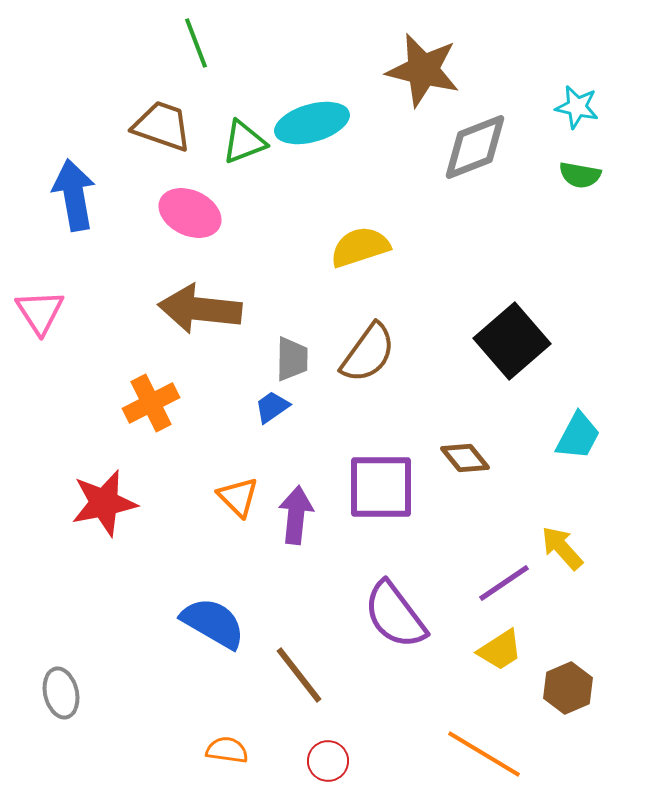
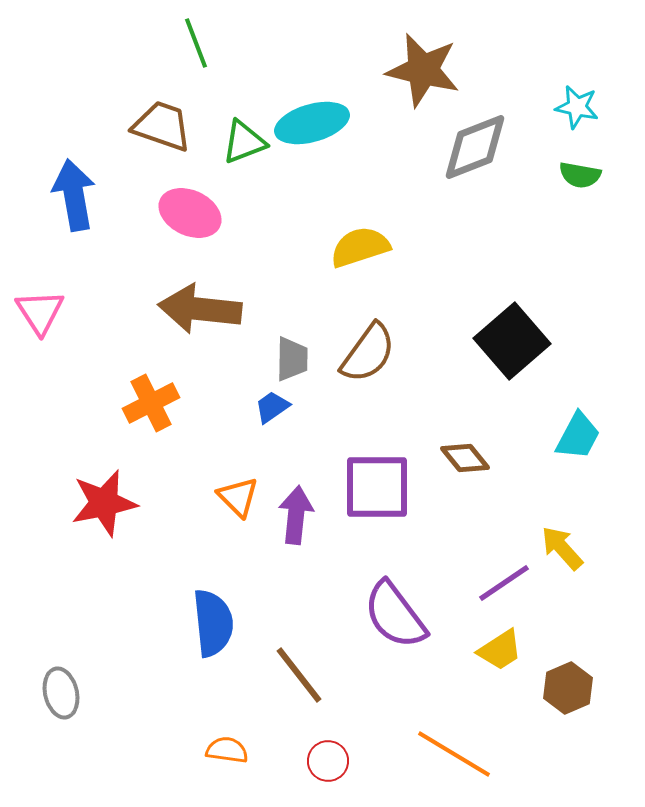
purple square: moved 4 px left
blue semicircle: rotated 54 degrees clockwise
orange line: moved 30 px left
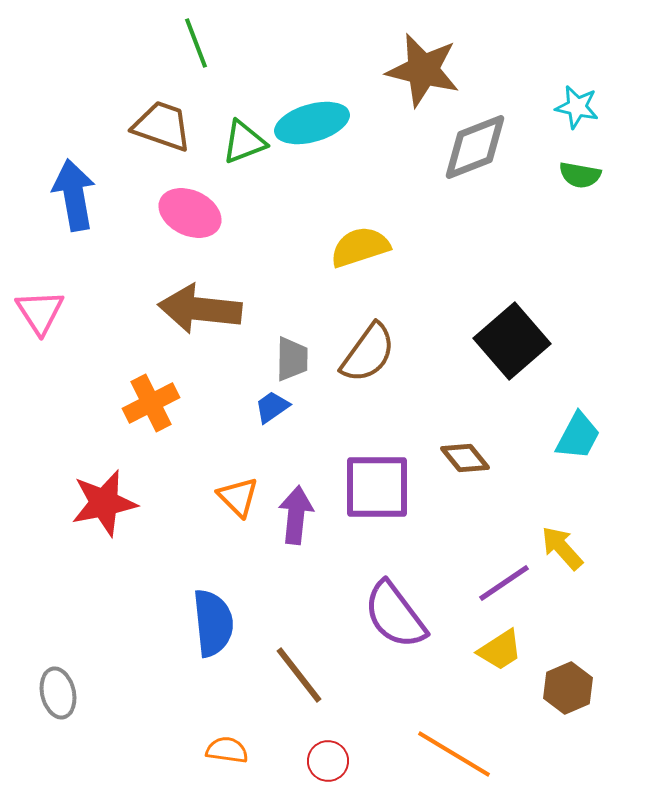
gray ellipse: moved 3 px left
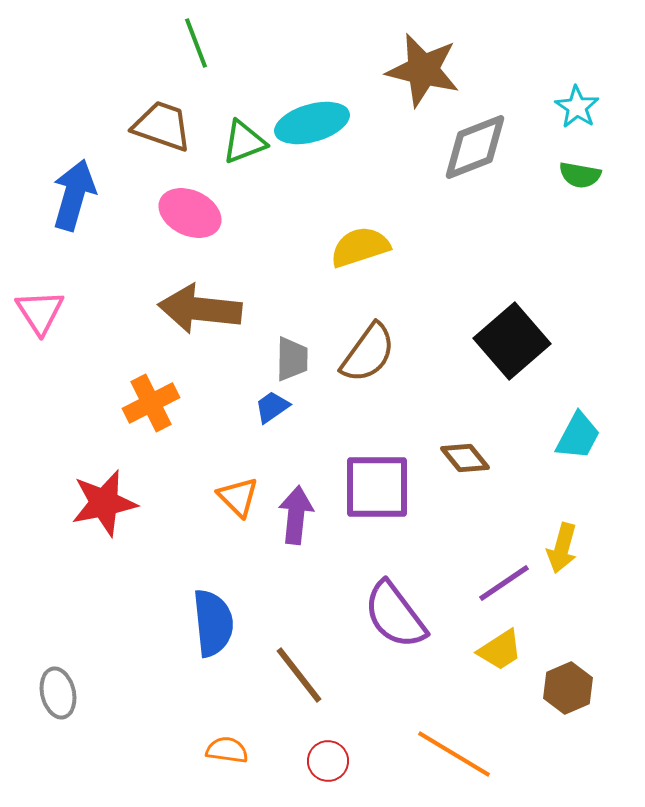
cyan star: rotated 21 degrees clockwise
blue arrow: rotated 26 degrees clockwise
yellow arrow: rotated 123 degrees counterclockwise
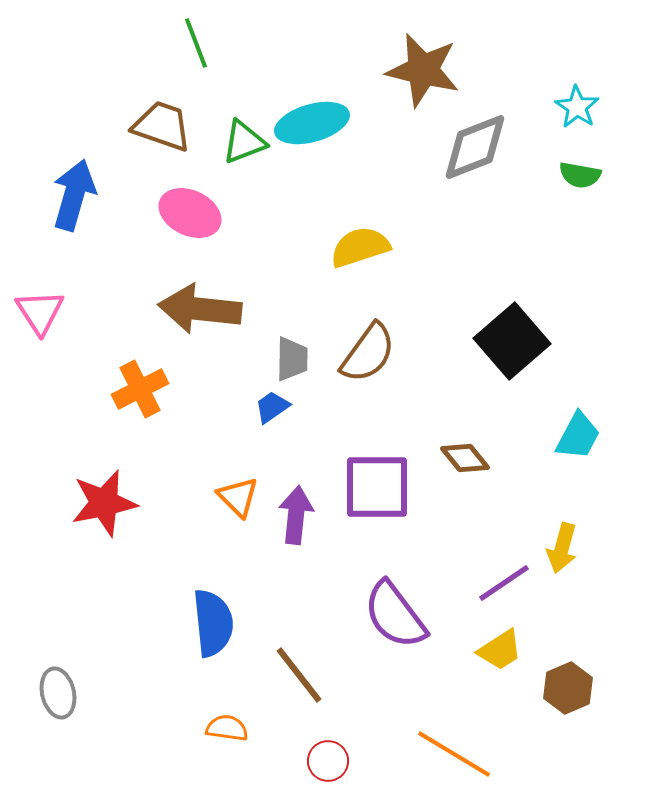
orange cross: moved 11 px left, 14 px up
orange semicircle: moved 22 px up
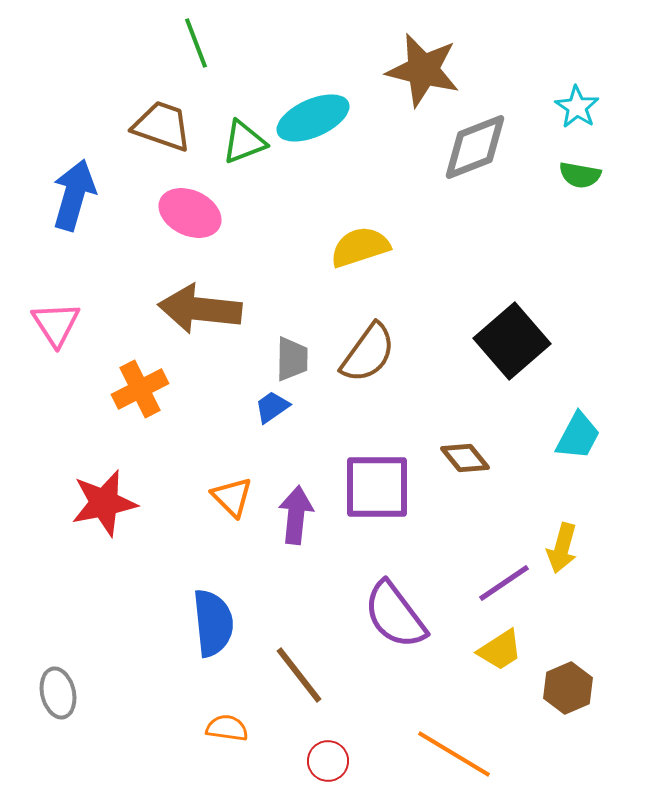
cyan ellipse: moved 1 px right, 5 px up; rotated 8 degrees counterclockwise
pink triangle: moved 16 px right, 12 px down
orange triangle: moved 6 px left
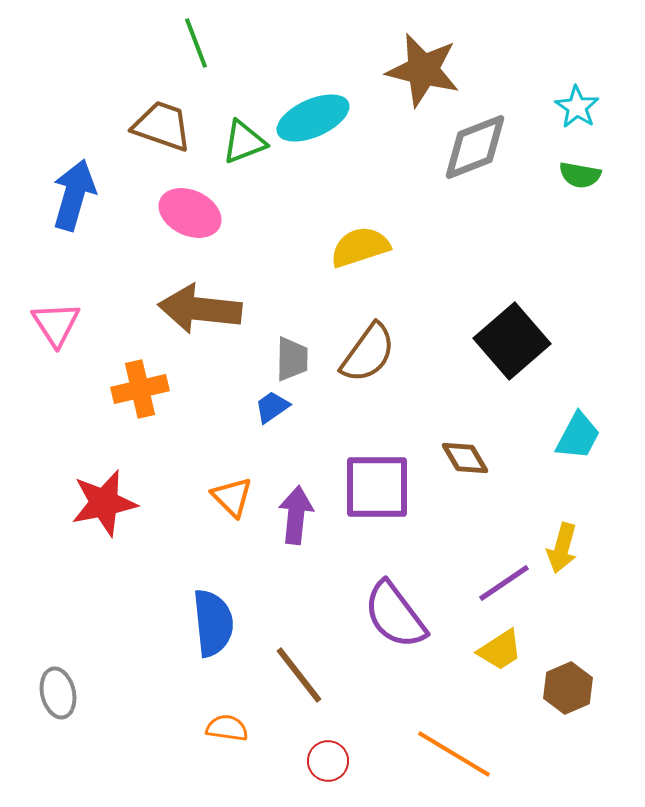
orange cross: rotated 14 degrees clockwise
brown diamond: rotated 9 degrees clockwise
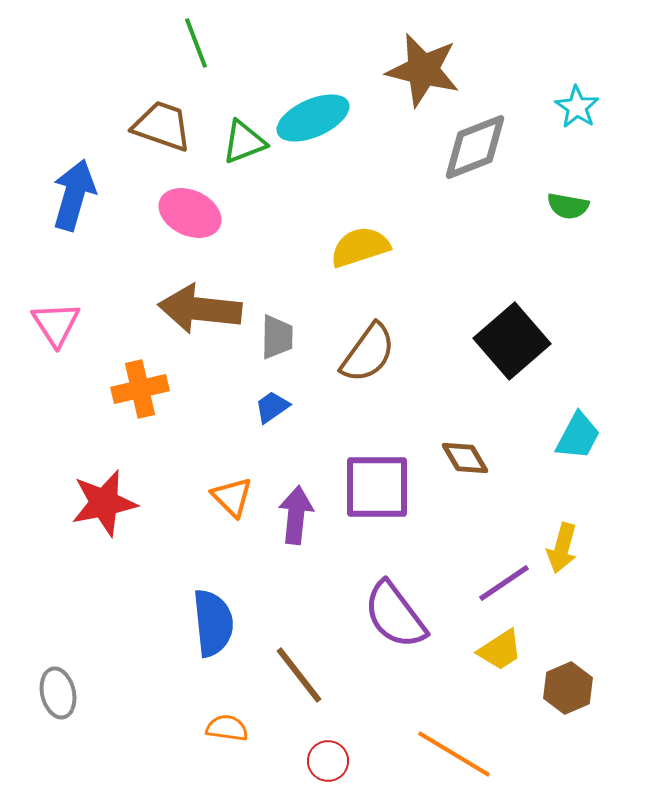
green semicircle: moved 12 px left, 31 px down
gray trapezoid: moved 15 px left, 22 px up
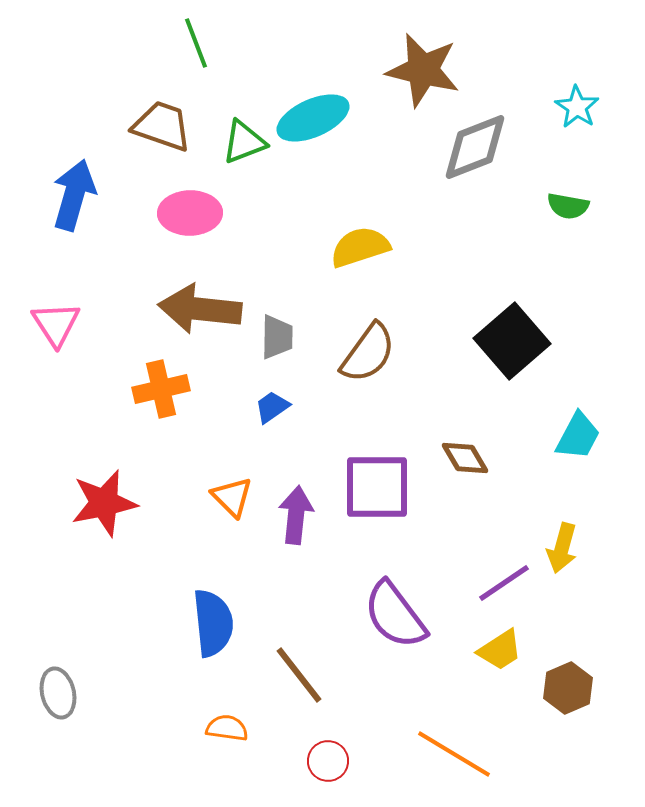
pink ellipse: rotated 26 degrees counterclockwise
orange cross: moved 21 px right
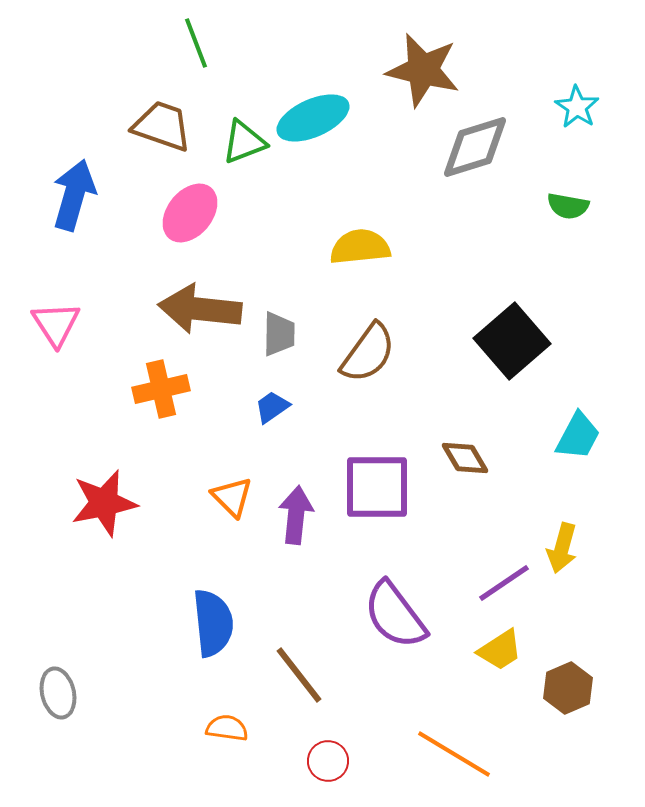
gray diamond: rotated 4 degrees clockwise
pink ellipse: rotated 50 degrees counterclockwise
yellow semicircle: rotated 12 degrees clockwise
gray trapezoid: moved 2 px right, 3 px up
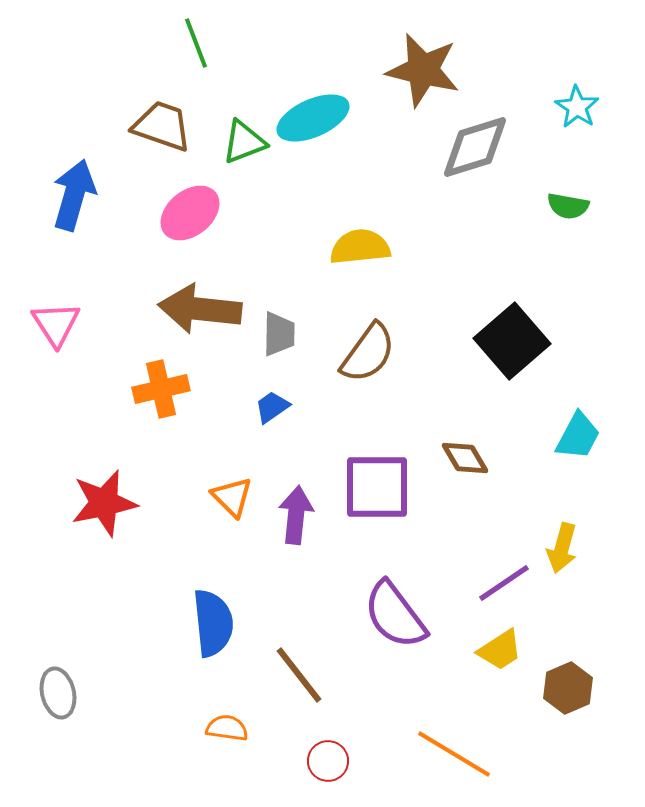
pink ellipse: rotated 12 degrees clockwise
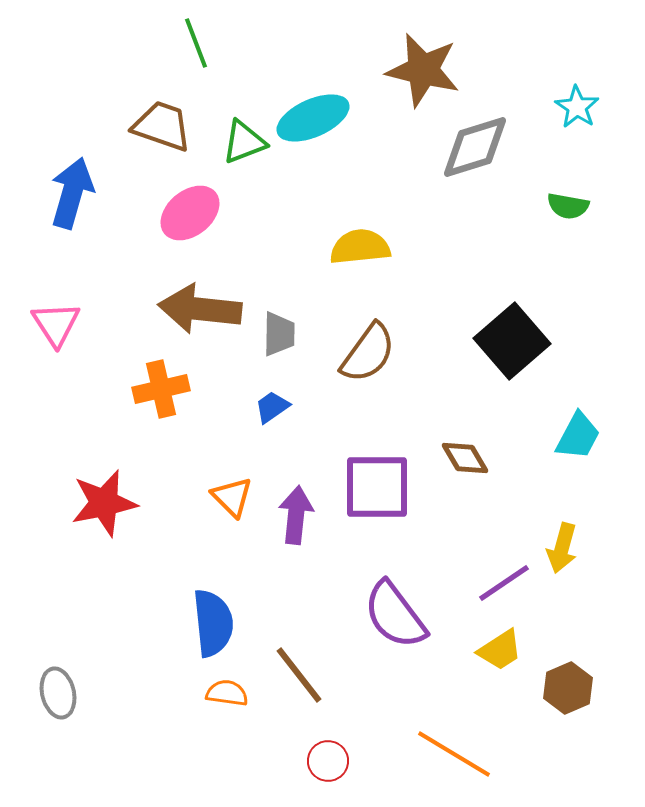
blue arrow: moved 2 px left, 2 px up
orange semicircle: moved 35 px up
